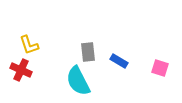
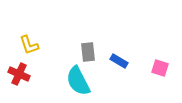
red cross: moved 2 px left, 4 px down
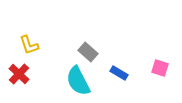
gray rectangle: rotated 42 degrees counterclockwise
blue rectangle: moved 12 px down
red cross: rotated 20 degrees clockwise
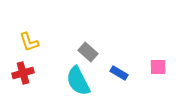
yellow L-shape: moved 3 px up
pink square: moved 2 px left, 1 px up; rotated 18 degrees counterclockwise
red cross: moved 4 px right, 1 px up; rotated 30 degrees clockwise
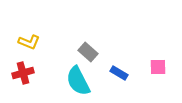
yellow L-shape: rotated 50 degrees counterclockwise
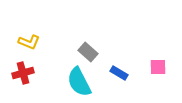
cyan semicircle: moved 1 px right, 1 px down
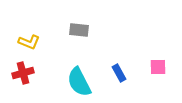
gray rectangle: moved 9 px left, 22 px up; rotated 36 degrees counterclockwise
blue rectangle: rotated 30 degrees clockwise
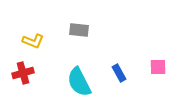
yellow L-shape: moved 4 px right, 1 px up
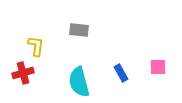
yellow L-shape: moved 3 px right, 5 px down; rotated 105 degrees counterclockwise
blue rectangle: moved 2 px right
cyan semicircle: rotated 12 degrees clockwise
